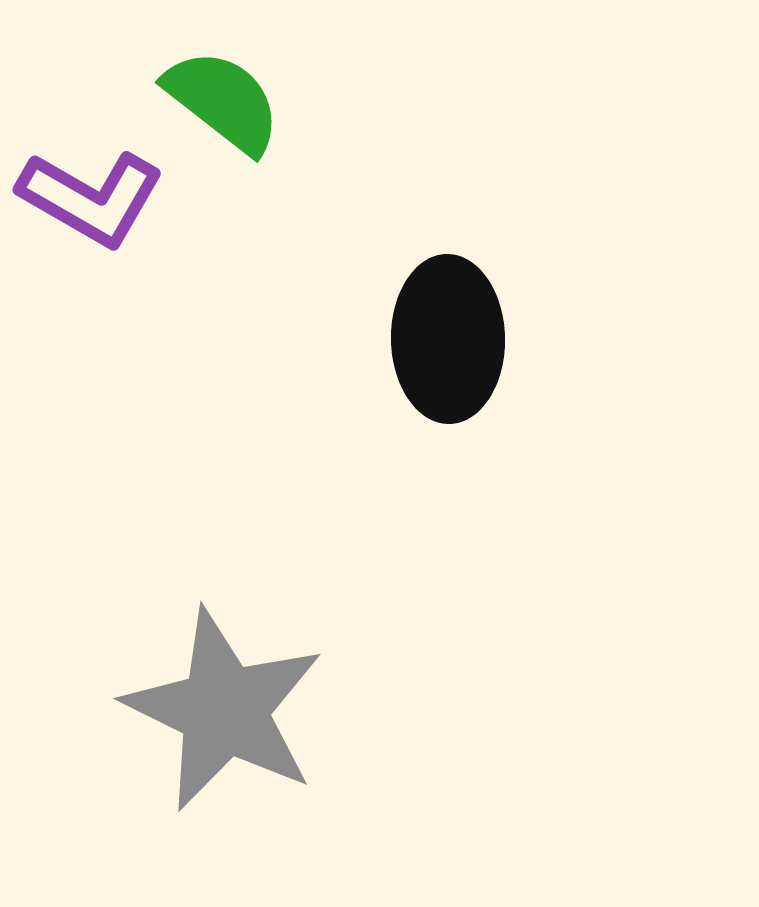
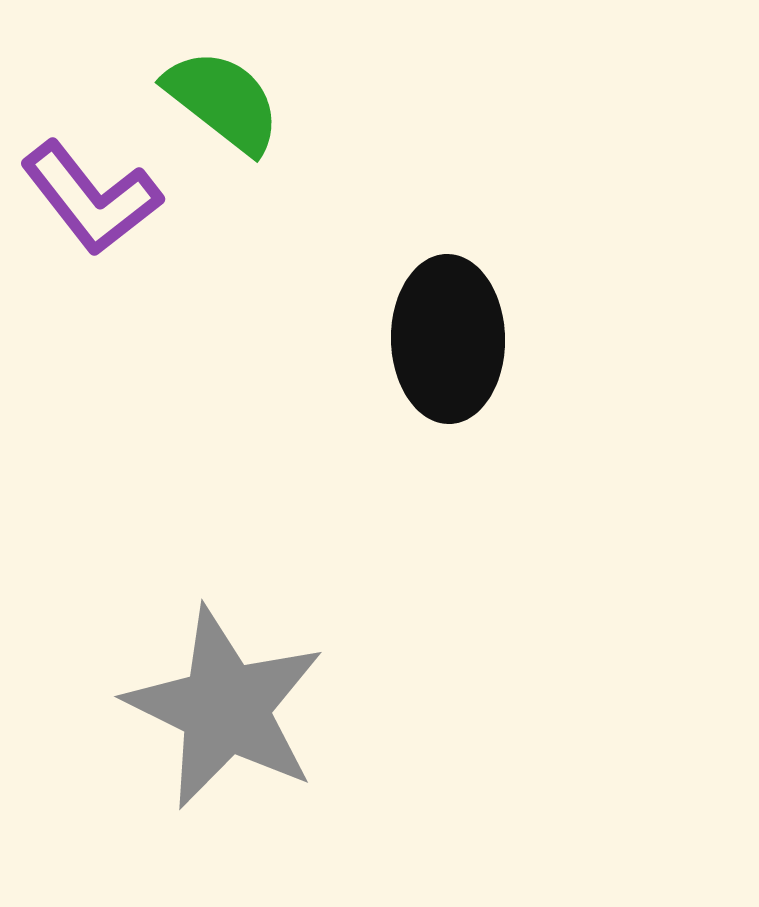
purple L-shape: rotated 22 degrees clockwise
gray star: moved 1 px right, 2 px up
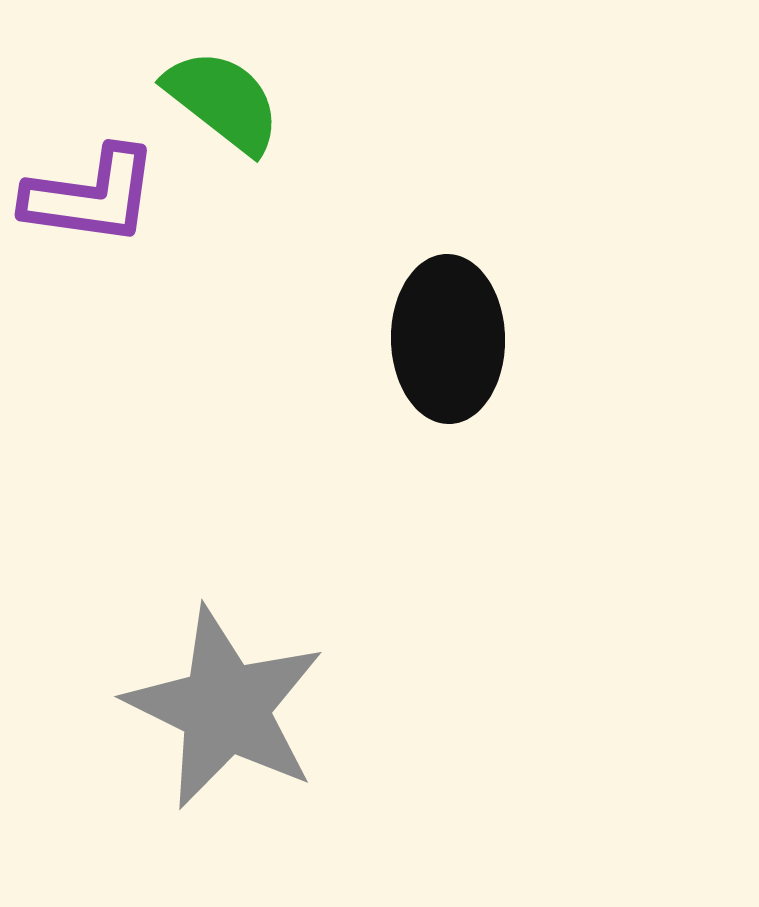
purple L-shape: moved 2 px up; rotated 44 degrees counterclockwise
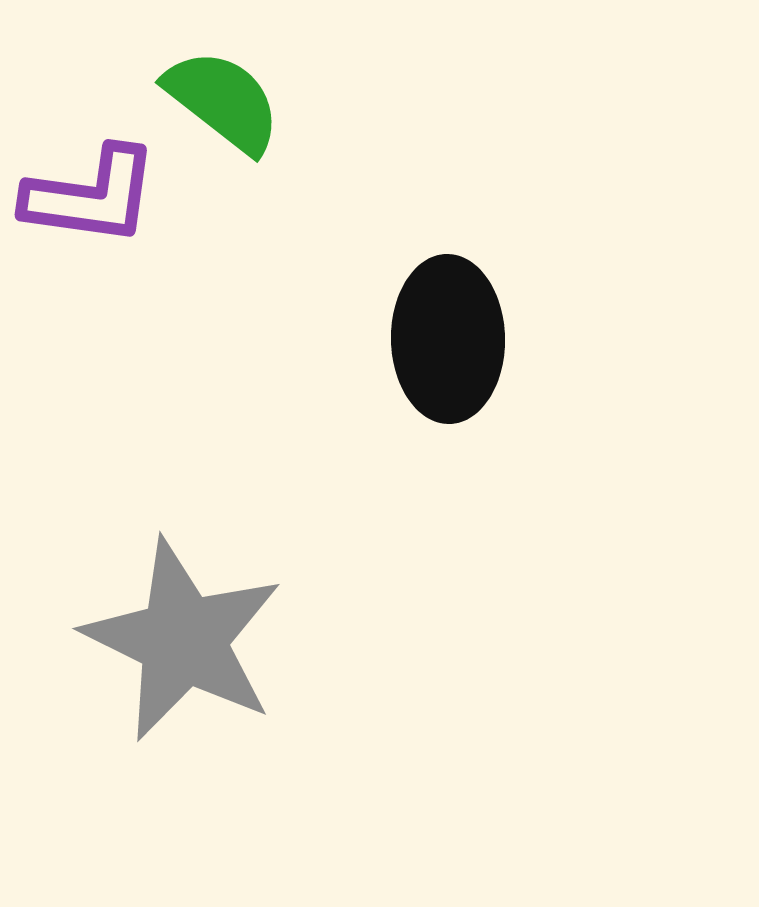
gray star: moved 42 px left, 68 px up
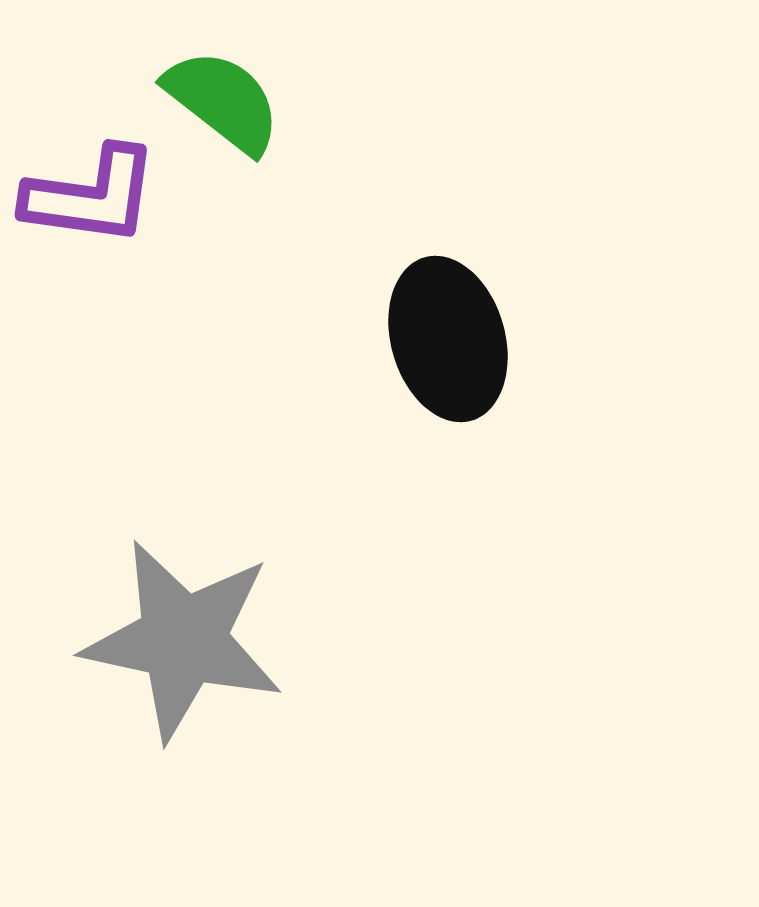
black ellipse: rotated 15 degrees counterclockwise
gray star: rotated 14 degrees counterclockwise
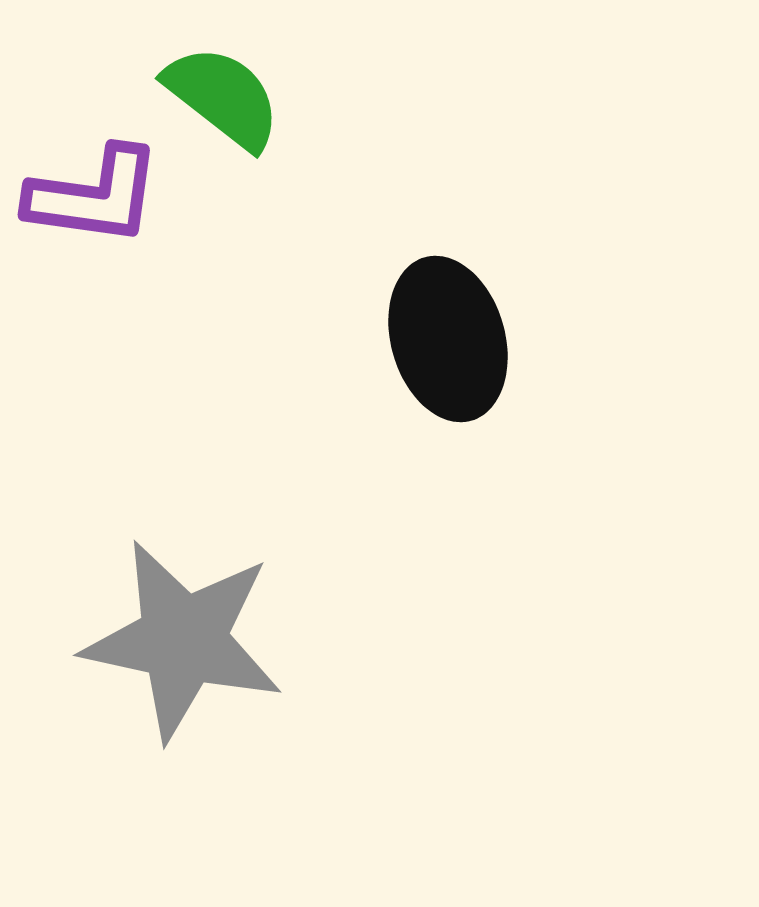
green semicircle: moved 4 px up
purple L-shape: moved 3 px right
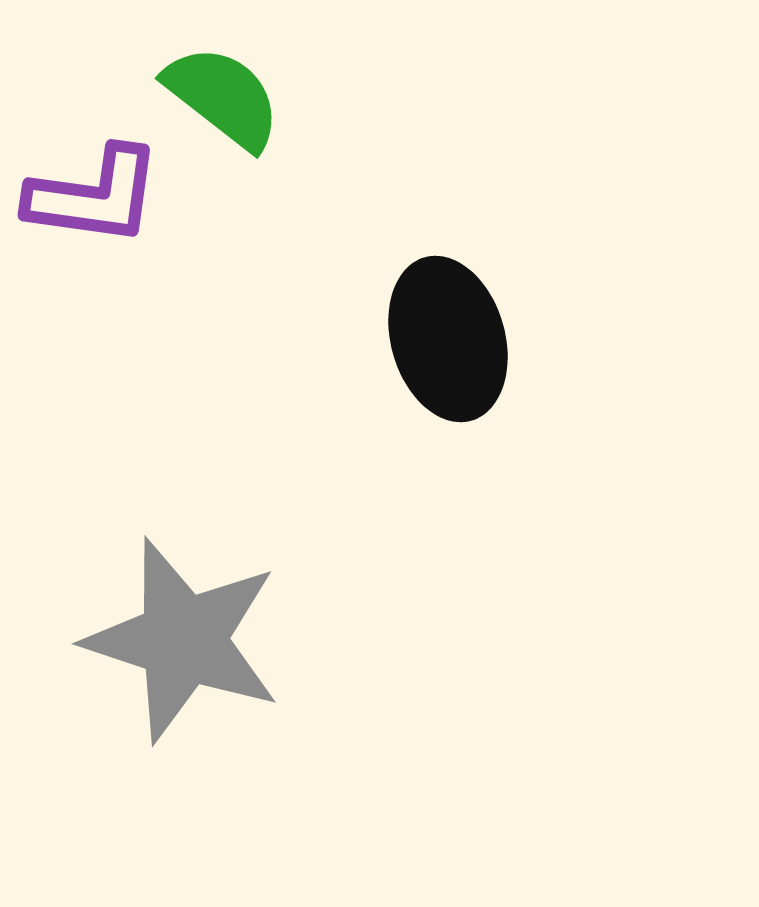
gray star: rotated 6 degrees clockwise
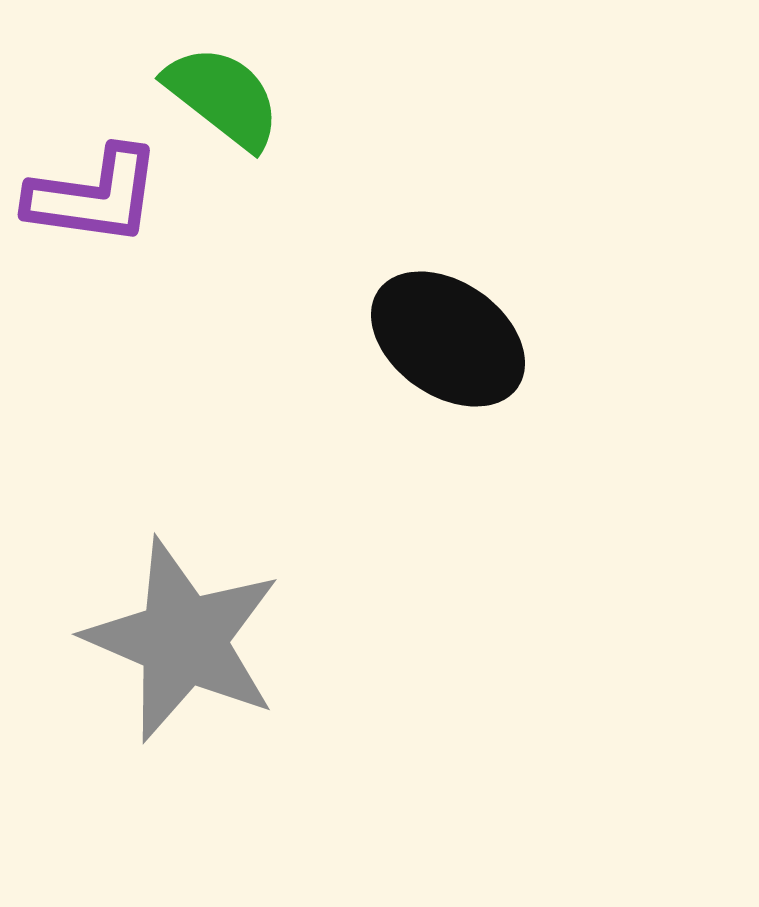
black ellipse: rotated 39 degrees counterclockwise
gray star: rotated 5 degrees clockwise
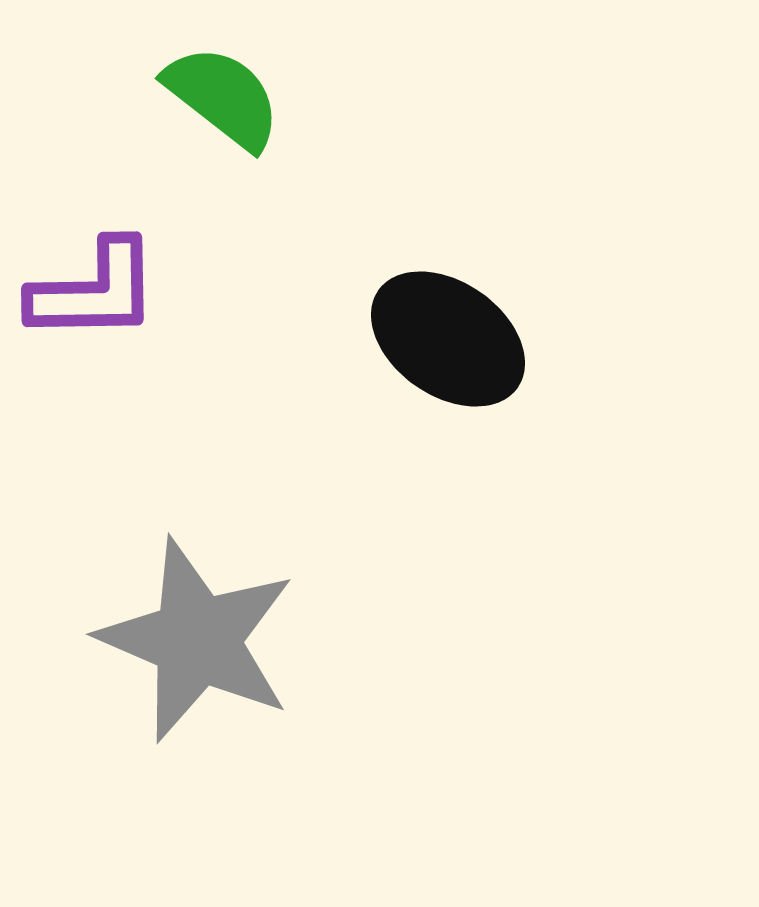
purple L-shape: moved 95 px down; rotated 9 degrees counterclockwise
gray star: moved 14 px right
